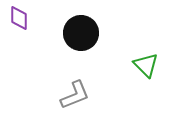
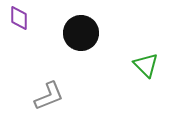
gray L-shape: moved 26 px left, 1 px down
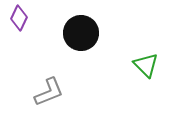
purple diamond: rotated 25 degrees clockwise
gray L-shape: moved 4 px up
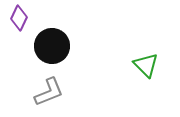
black circle: moved 29 px left, 13 px down
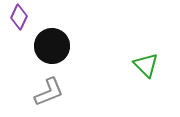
purple diamond: moved 1 px up
